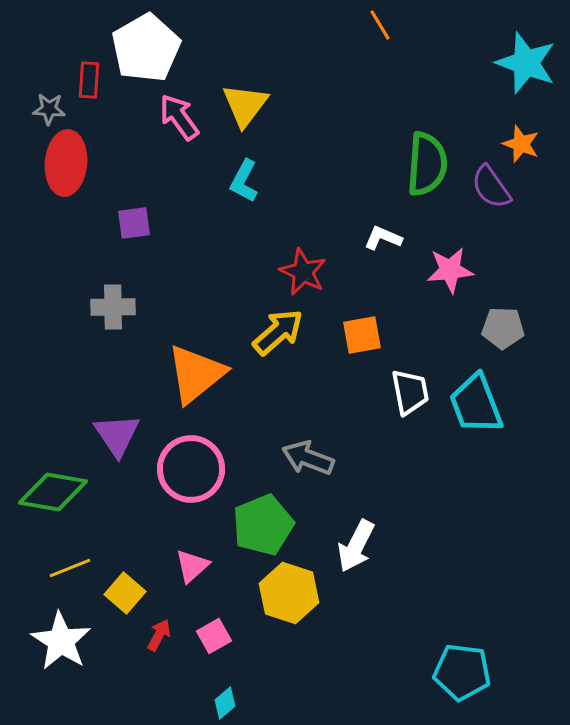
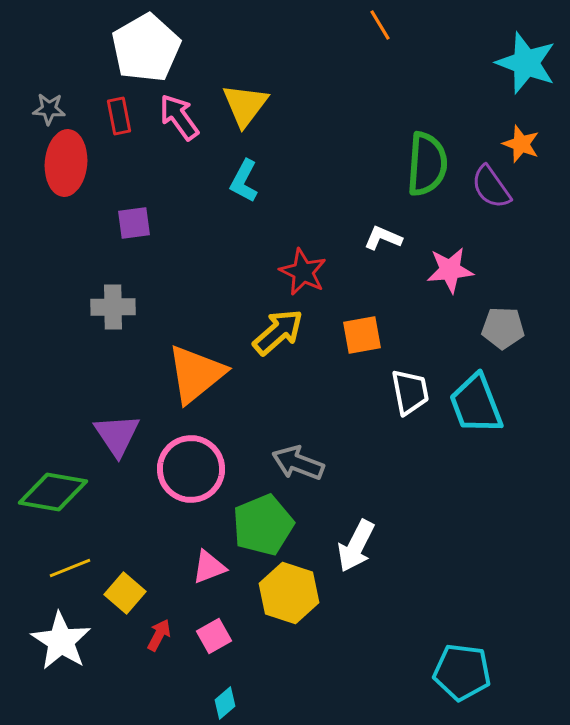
red rectangle: moved 30 px right, 36 px down; rotated 15 degrees counterclockwise
gray arrow: moved 10 px left, 5 px down
pink triangle: moved 17 px right, 1 px down; rotated 21 degrees clockwise
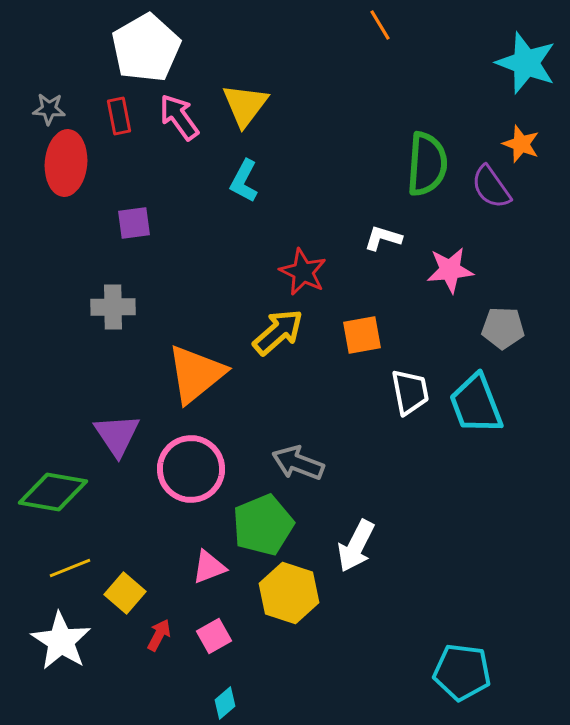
white L-shape: rotated 6 degrees counterclockwise
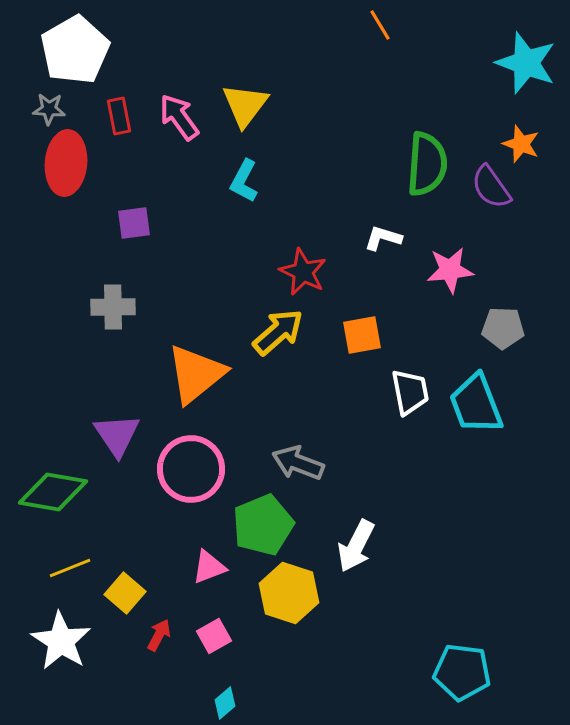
white pentagon: moved 71 px left, 2 px down
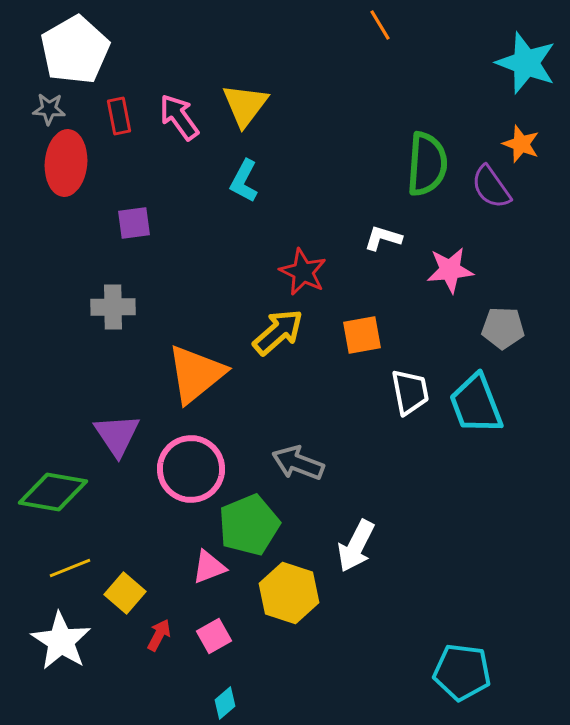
green pentagon: moved 14 px left
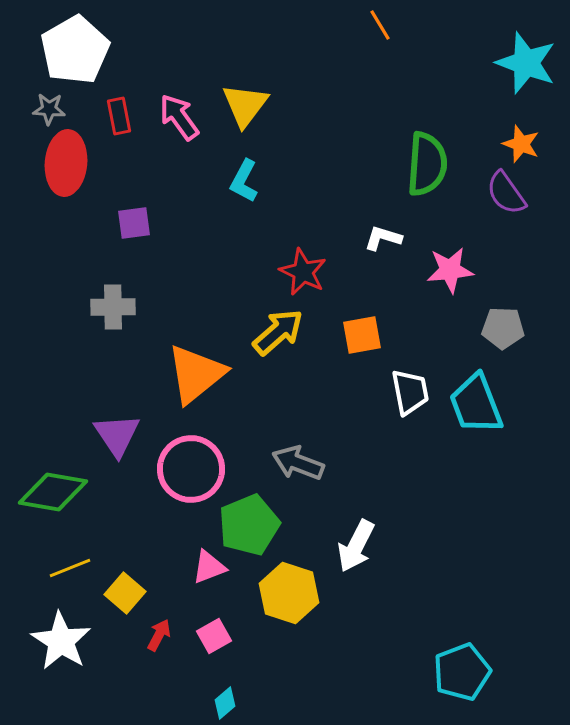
purple semicircle: moved 15 px right, 6 px down
cyan pentagon: rotated 28 degrees counterclockwise
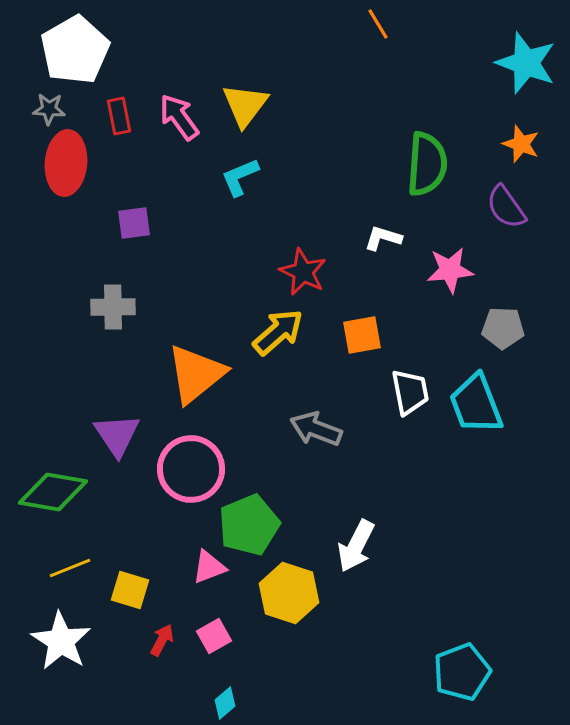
orange line: moved 2 px left, 1 px up
cyan L-shape: moved 4 px left, 4 px up; rotated 39 degrees clockwise
purple semicircle: moved 14 px down
gray arrow: moved 18 px right, 34 px up
yellow square: moved 5 px right, 3 px up; rotated 24 degrees counterclockwise
red arrow: moved 3 px right, 5 px down
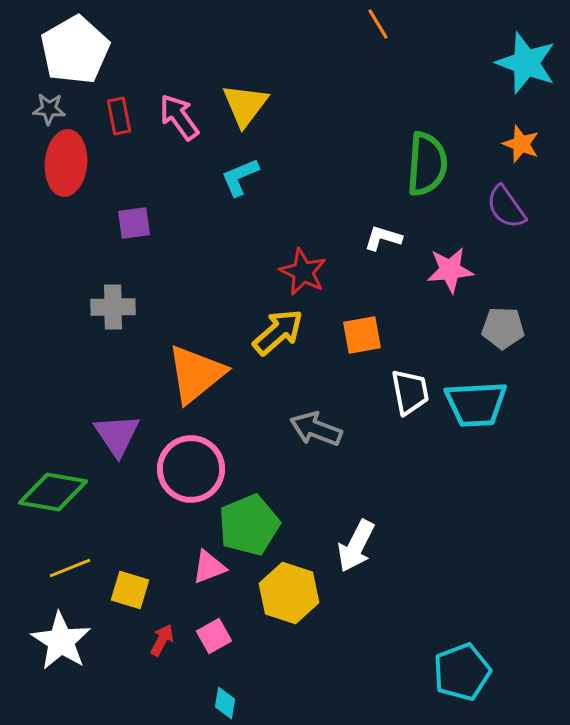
cyan trapezoid: rotated 72 degrees counterclockwise
cyan diamond: rotated 40 degrees counterclockwise
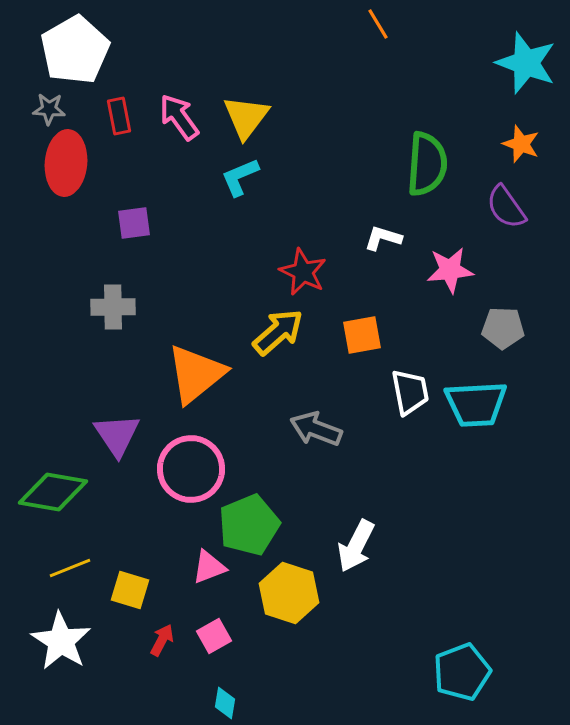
yellow triangle: moved 1 px right, 12 px down
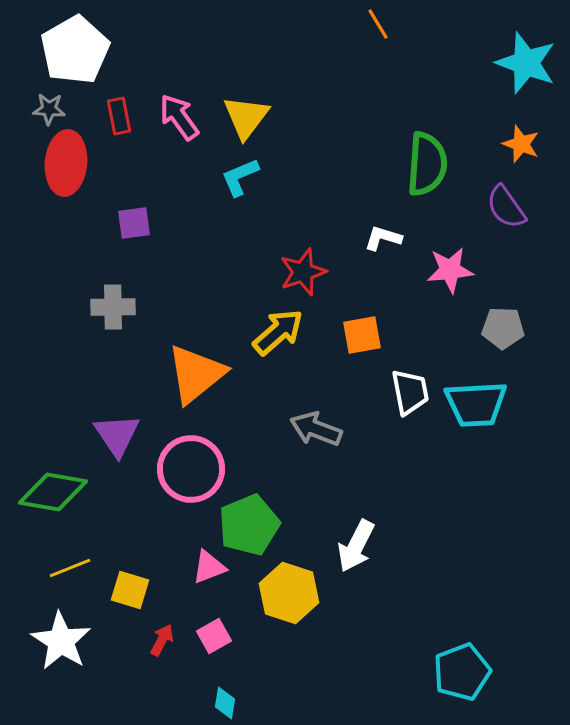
red star: rotated 27 degrees clockwise
